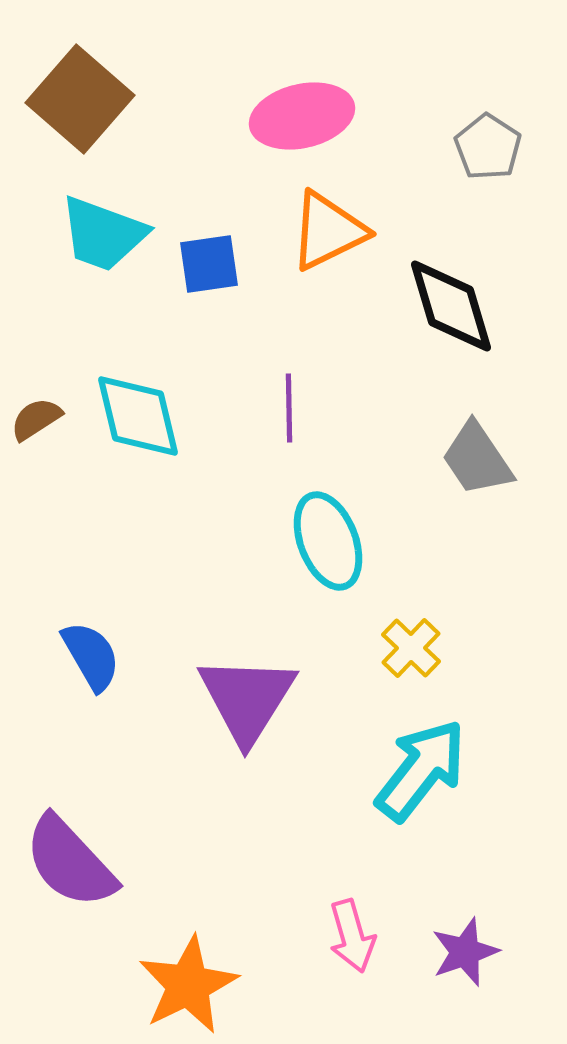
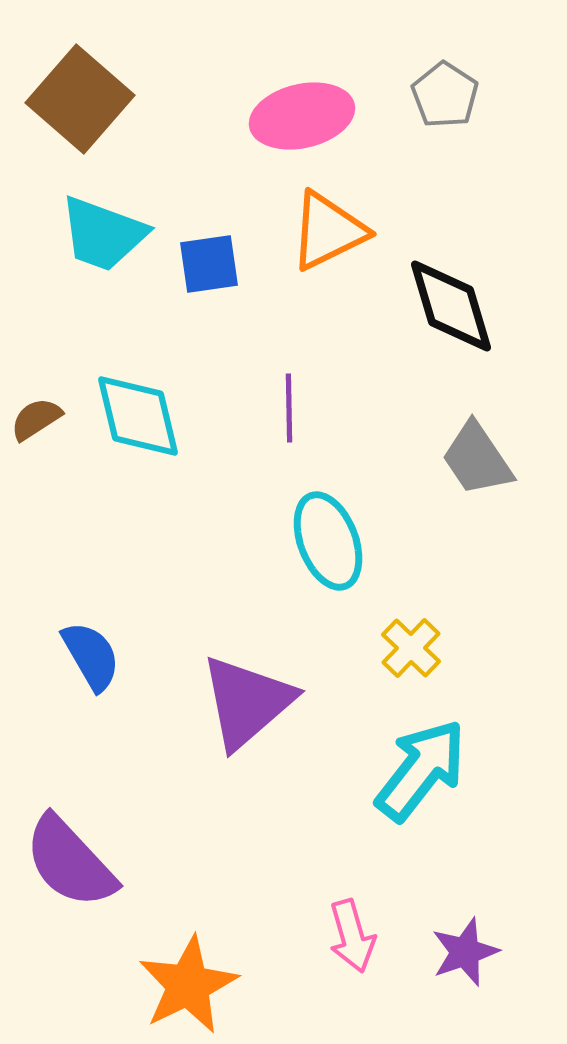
gray pentagon: moved 43 px left, 52 px up
purple triangle: moved 3 px down; rotated 17 degrees clockwise
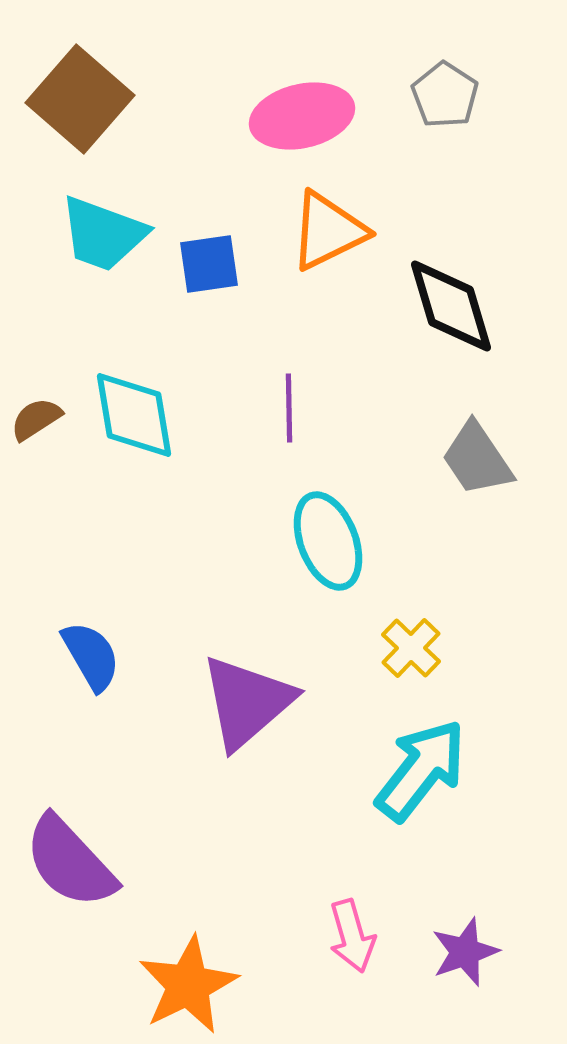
cyan diamond: moved 4 px left, 1 px up; rotated 4 degrees clockwise
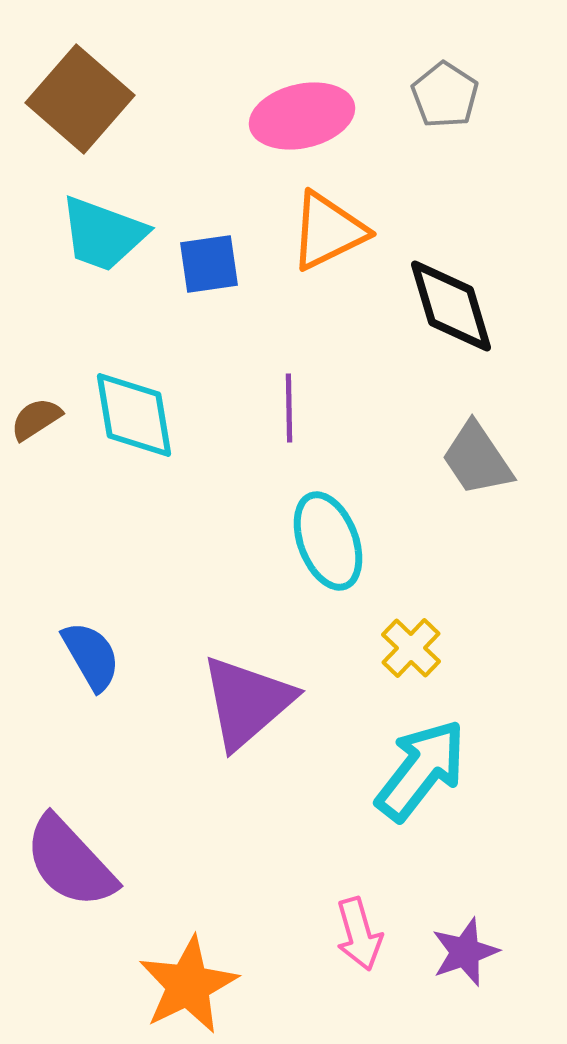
pink arrow: moved 7 px right, 2 px up
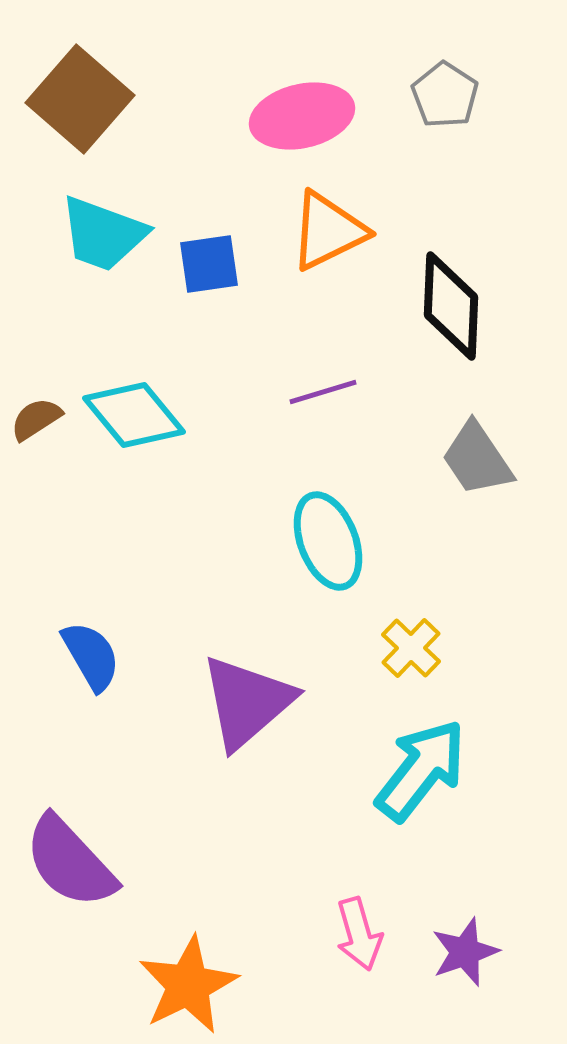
black diamond: rotated 19 degrees clockwise
purple line: moved 34 px right, 16 px up; rotated 74 degrees clockwise
cyan diamond: rotated 30 degrees counterclockwise
